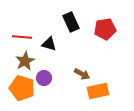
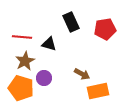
orange pentagon: moved 1 px left
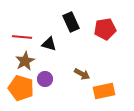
purple circle: moved 1 px right, 1 px down
orange rectangle: moved 6 px right
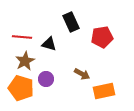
red pentagon: moved 3 px left, 8 px down
purple circle: moved 1 px right
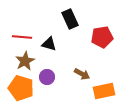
black rectangle: moved 1 px left, 3 px up
purple circle: moved 1 px right, 2 px up
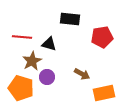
black rectangle: rotated 60 degrees counterclockwise
brown star: moved 7 px right
orange rectangle: moved 2 px down
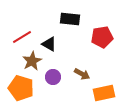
red line: rotated 36 degrees counterclockwise
black triangle: rotated 14 degrees clockwise
purple circle: moved 6 px right
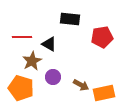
red line: rotated 30 degrees clockwise
brown arrow: moved 1 px left, 11 px down
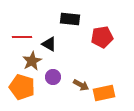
orange pentagon: moved 1 px right, 1 px up
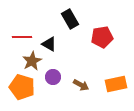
black rectangle: rotated 54 degrees clockwise
orange rectangle: moved 12 px right, 9 px up
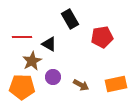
orange pentagon: rotated 15 degrees counterclockwise
